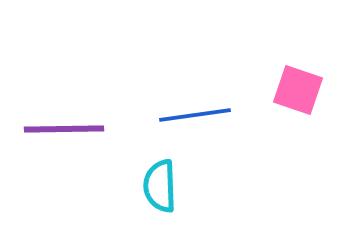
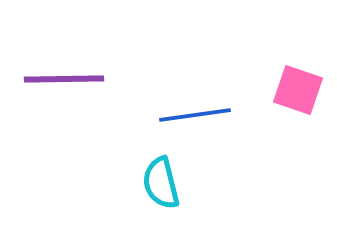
purple line: moved 50 px up
cyan semicircle: moved 1 px right, 3 px up; rotated 12 degrees counterclockwise
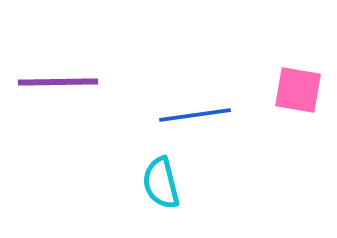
purple line: moved 6 px left, 3 px down
pink square: rotated 9 degrees counterclockwise
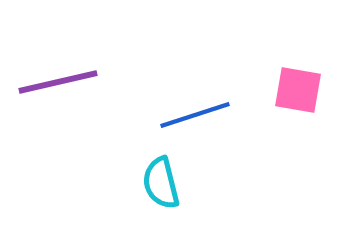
purple line: rotated 12 degrees counterclockwise
blue line: rotated 10 degrees counterclockwise
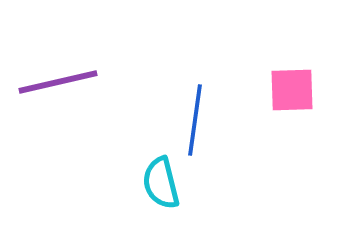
pink square: moved 6 px left; rotated 12 degrees counterclockwise
blue line: moved 5 px down; rotated 64 degrees counterclockwise
